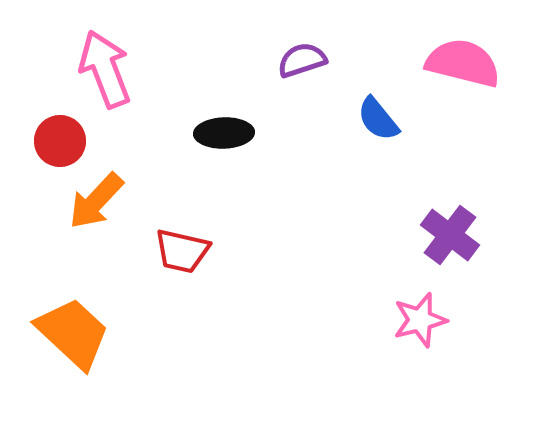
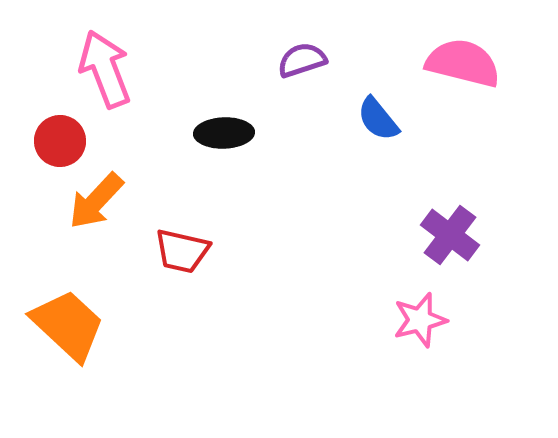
orange trapezoid: moved 5 px left, 8 px up
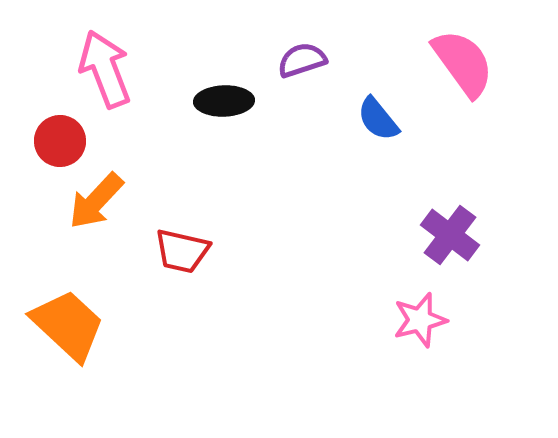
pink semicircle: rotated 40 degrees clockwise
black ellipse: moved 32 px up
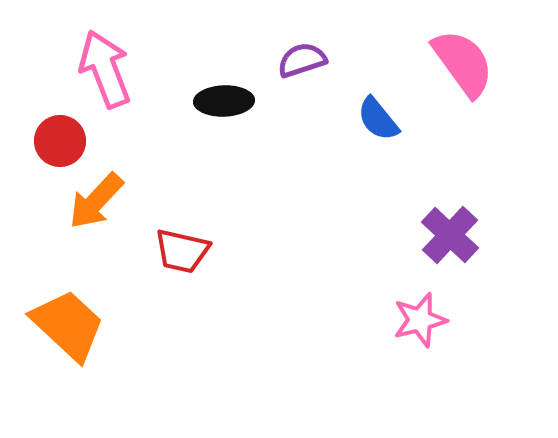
purple cross: rotated 6 degrees clockwise
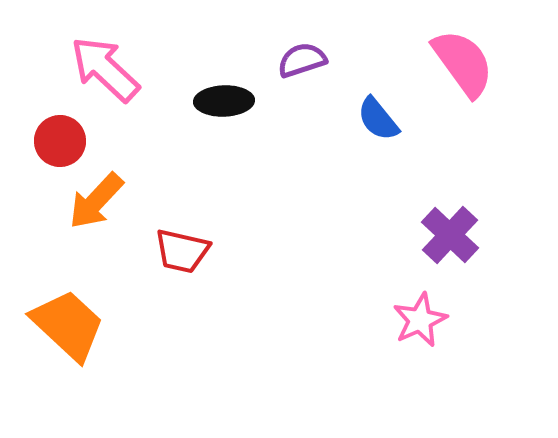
pink arrow: rotated 26 degrees counterclockwise
pink star: rotated 10 degrees counterclockwise
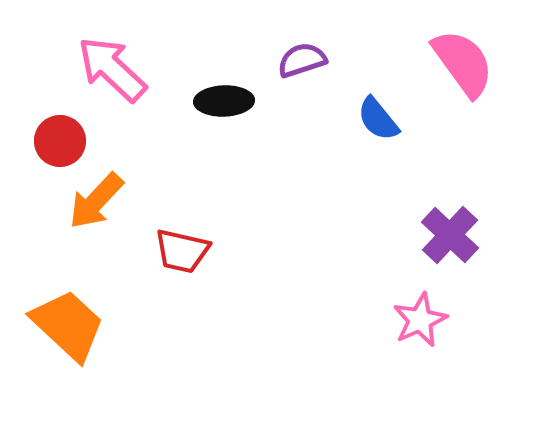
pink arrow: moved 7 px right
